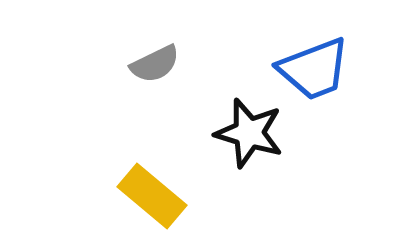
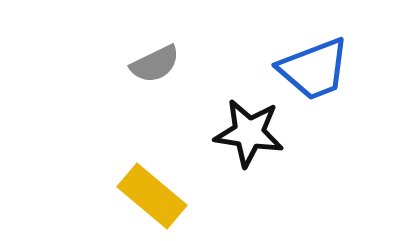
black star: rotated 8 degrees counterclockwise
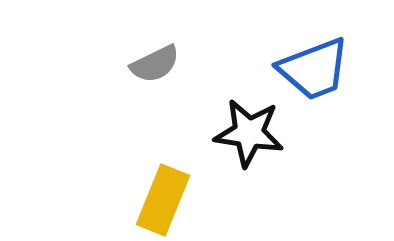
yellow rectangle: moved 11 px right, 4 px down; rotated 72 degrees clockwise
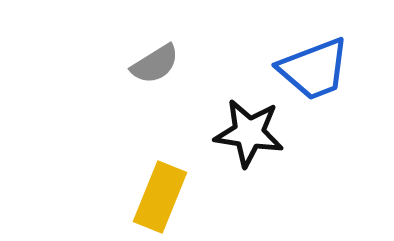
gray semicircle: rotated 6 degrees counterclockwise
yellow rectangle: moved 3 px left, 3 px up
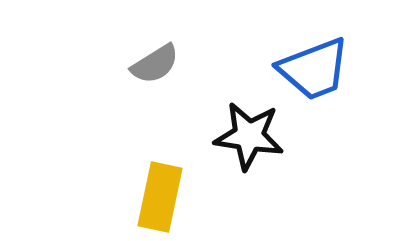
black star: moved 3 px down
yellow rectangle: rotated 10 degrees counterclockwise
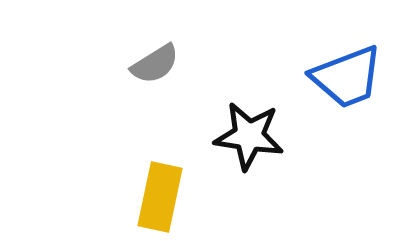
blue trapezoid: moved 33 px right, 8 px down
